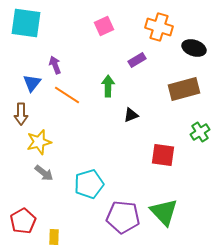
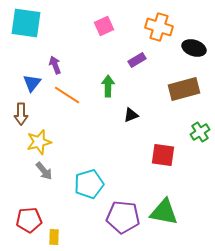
gray arrow: moved 2 px up; rotated 12 degrees clockwise
green triangle: rotated 36 degrees counterclockwise
red pentagon: moved 6 px right, 1 px up; rotated 25 degrees clockwise
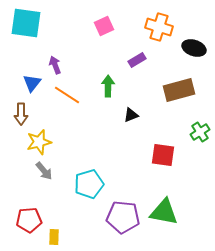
brown rectangle: moved 5 px left, 1 px down
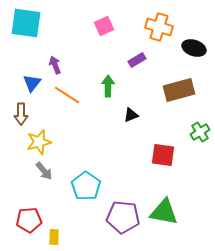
cyan pentagon: moved 3 px left, 2 px down; rotated 20 degrees counterclockwise
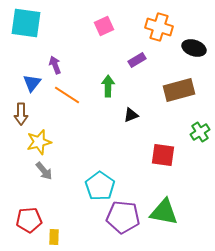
cyan pentagon: moved 14 px right
